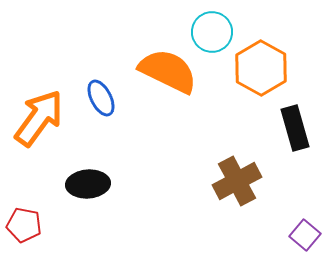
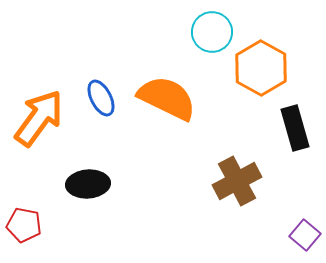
orange semicircle: moved 1 px left, 27 px down
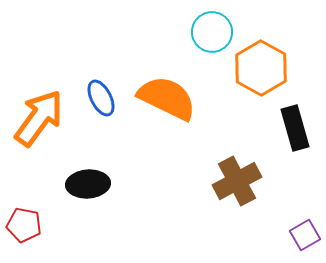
purple square: rotated 20 degrees clockwise
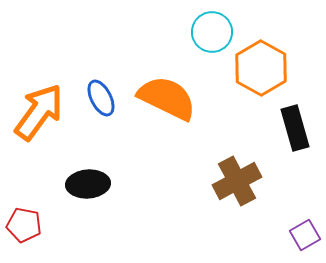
orange arrow: moved 6 px up
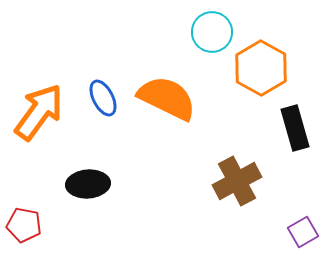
blue ellipse: moved 2 px right
purple square: moved 2 px left, 3 px up
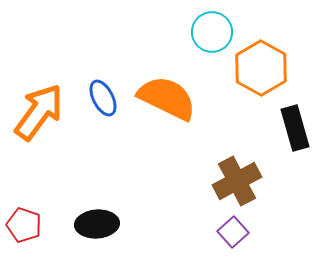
black ellipse: moved 9 px right, 40 px down
red pentagon: rotated 8 degrees clockwise
purple square: moved 70 px left; rotated 12 degrees counterclockwise
